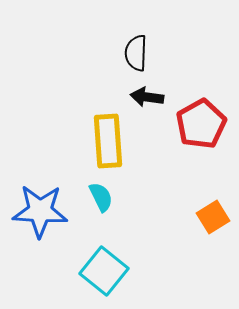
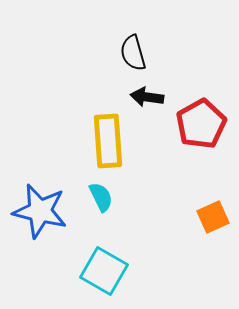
black semicircle: moved 3 px left; rotated 18 degrees counterclockwise
blue star: rotated 10 degrees clockwise
orange square: rotated 8 degrees clockwise
cyan square: rotated 9 degrees counterclockwise
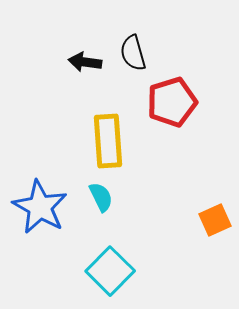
black arrow: moved 62 px left, 35 px up
red pentagon: moved 29 px left, 22 px up; rotated 12 degrees clockwise
blue star: moved 4 px up; rotated 16 degrees clockwise
orange square: moved 2 px right, 3 px down
cyan square: moved 6 px right; rotated 15 degrees clockwise
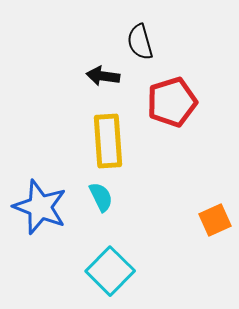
black semicircle: moved 7 px right, 11 px up
black arrow: moved 18 px right, 14 px down
blue star: rotated 8 degrees counterclockwise
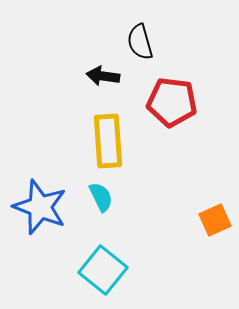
red pentagon: rotated 24 degrees clockwise
cyan square: moved 7 px left, 1 px up; rotated 6 degrees counterclockwise
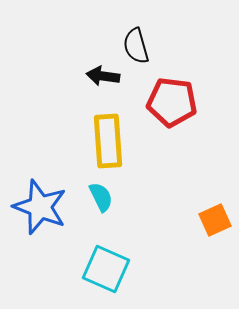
black semicircle: moved 4 px left, 4 px down
cyan square: moved 3 px right, 1 px up; rotated 15 degrees counterclockwise
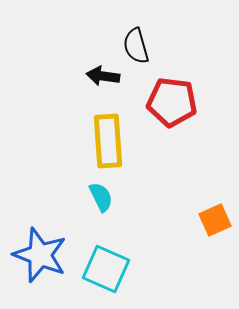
blue star: moved 48 px down
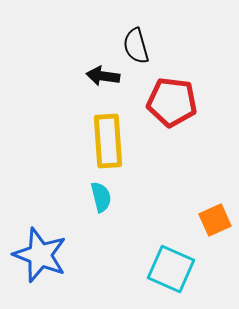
cyan semicircle: rotated 12 degrees clockwise
cyan square: moved 65 px right
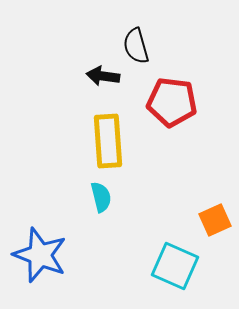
cyan square: moved 4 px right, 3 px up
